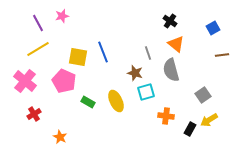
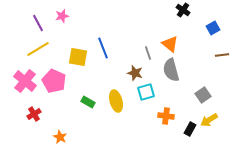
black cross: moved 13 px right, 11 px up
orange triangle: moved 6 px left
blue line: moved 4 px up
pink pentagon: moved 10 px left
yellow ellipse: rotated 10 degrees clockwise
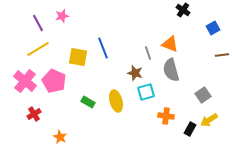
orange triangle: rotated 18 degrees counterclockwise
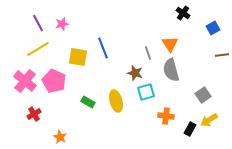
black cross: moved 3 px down
pink star: moved 8 px down
orange triangle: rotated 36 degrees clockwise
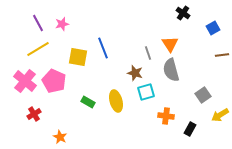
yellow arrow: moved 11 px right, 5 px up
